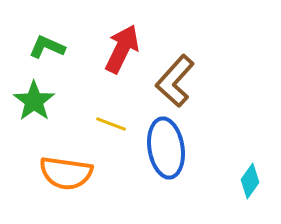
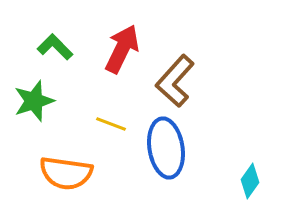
green L-shape: moved 8 px right; rotated 21 degrees clockwise
green star: rotated 18 degrees clockwise
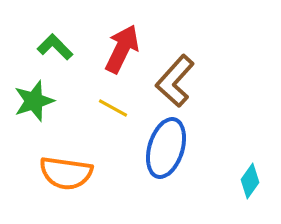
yellow line: moved 2 px right, 16 px up; rotated 8 degrees clockwise
blue ellipse: rotated 26 degrees clockwise
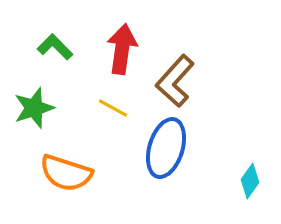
red arrow: rotated 18 degrees counterclockwise
green star: moved 7 px down
orange semicircle: rotated 10 degrees clockwise
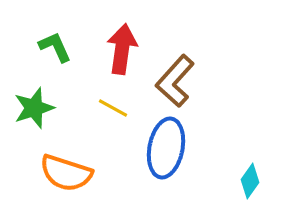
green L-shape: rotated 21 degrees clockwise
blue ellipse: rotated 6 degrees counterclockwise
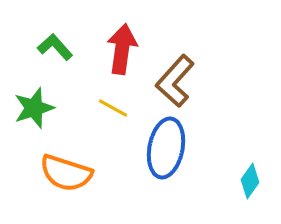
green L-shape: rotated 18 degrees counterclockwise
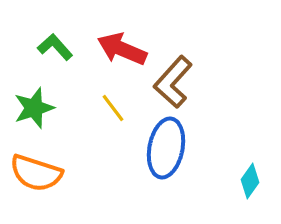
red arrow: rotated 75 degrees counterclockwise
brown L-shape: moved 2 px left, 1 px down
yellow line: rotated 24 degrees clockwise
orange semicircle: moved 30 px left
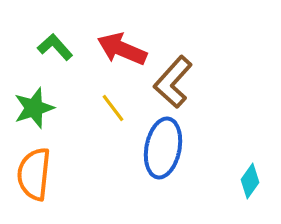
blue ellipse: moved 3 px left
orange semicircle: moved 2 px left, 1 px down; rotated 78 degrees clockwise
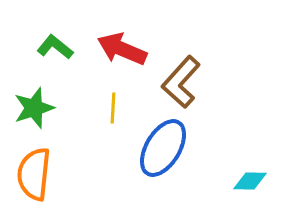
green L-shape: rotated 9 degrees counterclockwise
brown L-shape: moved 8 px right
yellow line: rotated 40 degrees clockwise
blue ellipse: rotated 20 degrees clockwise
cyan diamond: rotated 56 degrees clockwise
